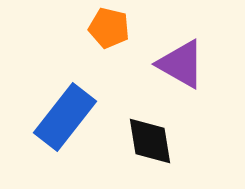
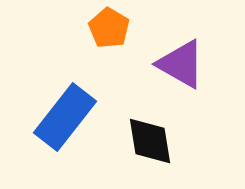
orange pentagon: rotated 18 degrees clockwise
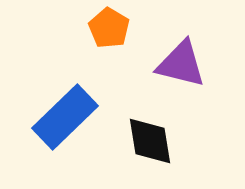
purple triangle: rotated 16 degrees counterclockwise
blue rectangle: rotated 8 degrees clockwise
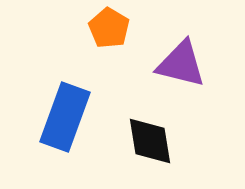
blue rectangle: rotated 26 degrees counterclockwise
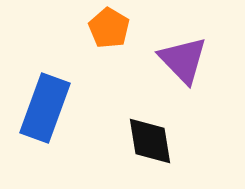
purple triangle: moved 2 px right, 4 px up; rotated 32 degrees clockwise
blue rectangle: moved 20 px left, 9 px up
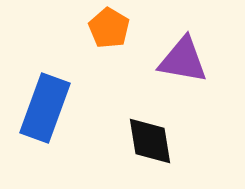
purple triangle: rotated 36 degrees counterclockwise
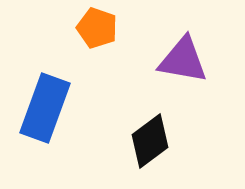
orange pentagon: moved 12 px left; rotated 12 degrees counterclockwise
black diamond: rotated 62 degrees clockwise
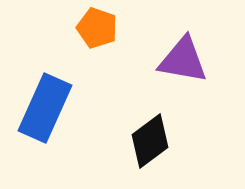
blue rectangle: rotated 4 degrees clockwise
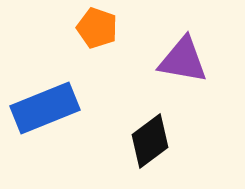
blue rectangle: rotated 44 degrees clockwise
